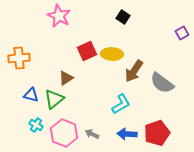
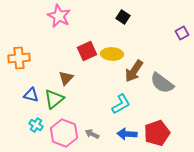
brown triangle: rotated 14 degrees counterclockwise
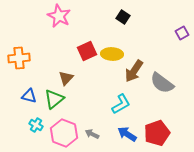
blue triangle: moved 2 px left, 1 px down
blue arrow: rotated 30 degrees clockwise
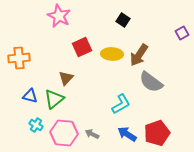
black square: moved 3 px down
red square: moved 5 px left, 4 px up
brown arrow: moved 5 px right, 16 px up
gray semicircle: moved 11 px left, 1 px up
blue triangle: moved 1 px right
pink hexagon: rotated 16 degrees counterclockwise
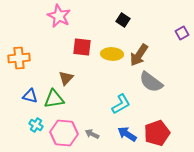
red square: rotated 30 degrees clockwise
green triangle: rotated 30 degrees clockwise
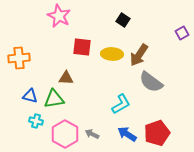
brown triangle: rotated 49 degrees clockwise
cyan cross: moved 4 px up; rotated 16 degrees counterclockwise
pink hexagon: moved 1 px right, 1 px down; rotated 24 degrees clockwise
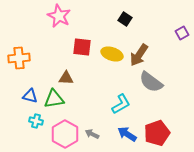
black square: moved 2 px right, 1 px up
yellow ellipse: rotated 15 degrees clockwise
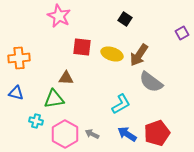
blue triangle: moved 14 px left, 3 px up
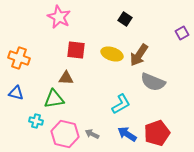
pink star: moved 1 px down
red square: moved 6 px left, 3 px down
orange cross: rotated 25 degrees clockwise
gray semicircle: moved 2 px right; rotated 15 degrees counterclockwise
pink hexagon: rotated 16 degrees counterclockwise
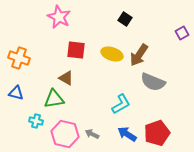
brown triangle: rotated 28 degrees clockwise
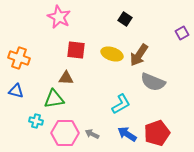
brown triangle: rotated 28 degrees counterclockwise
blue triangle: moved 2 px up
pink hexagon: moved 1 px up; rotated 12 degrees counterclockwise
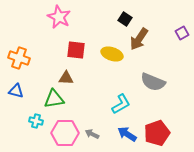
brown arrow: moved 16 px up
